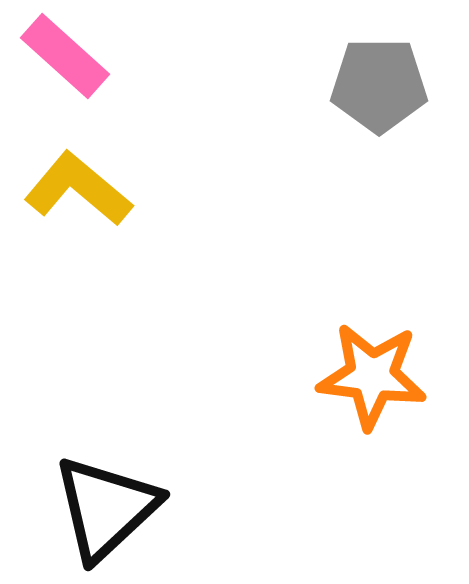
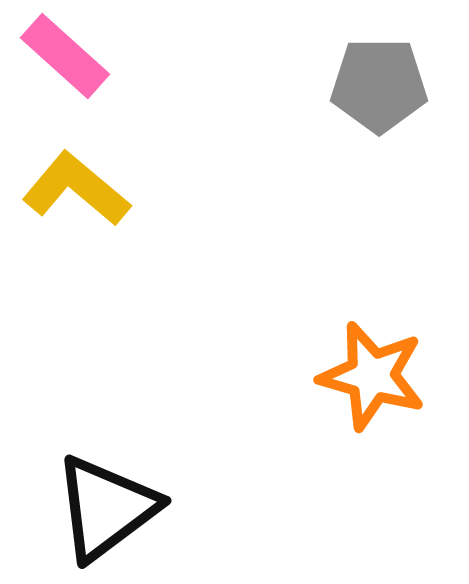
yellow L-shape: moved 2 px left
orange star: rotated 9 degrees clockwise
black triangle: rotated 6 degrees clockwise
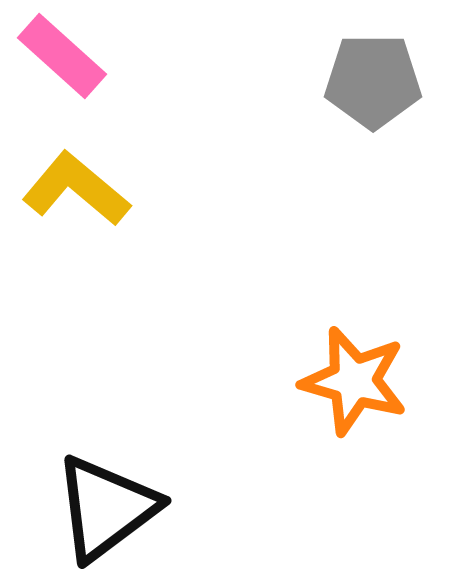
pink rectangle: moved 3 px left
gray pentagon: moved 6 px left, 4 px up
orange star: moved 18 px left, 5 px down
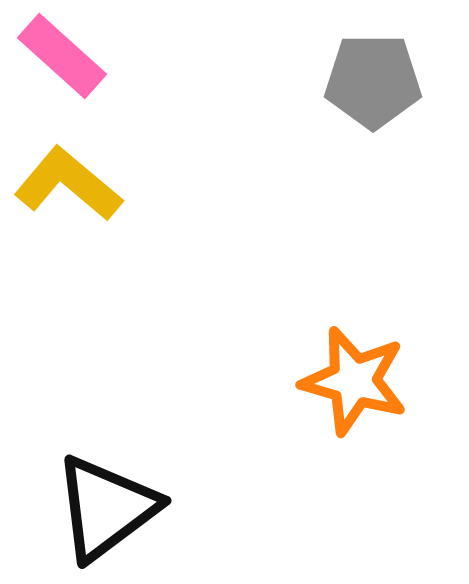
yellow L-shape: moved 8 px left, 5 px up
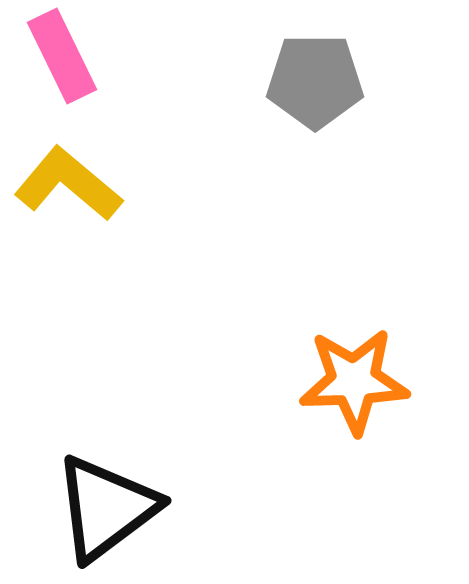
pink rectangle: rotated 22 degrees clockwise
gray pentagon: moved 58 px left
orange star: rotated 18 degrees counterclockwise
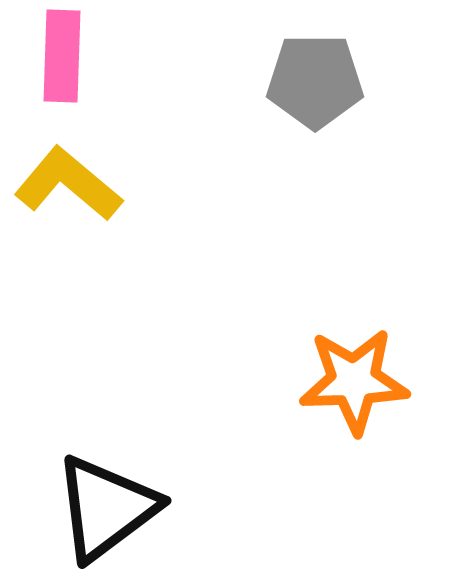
pink rectangle: rotated 28 degrees clockwise
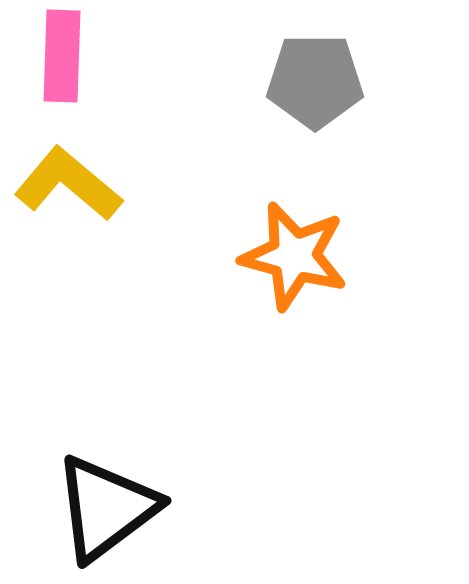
orange star: moved 60 px left, 125 px up; rotated 17 degrees clockwise
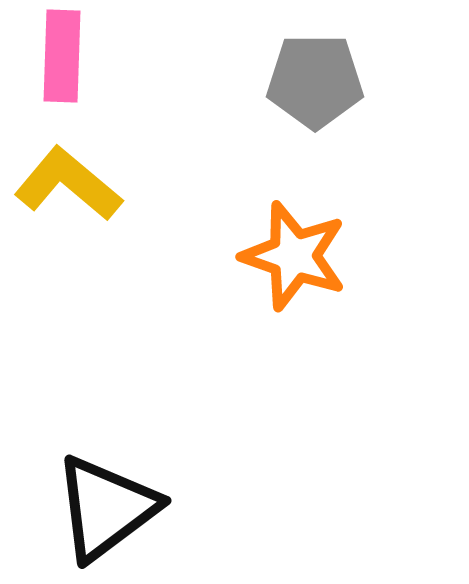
orange star: rotated 4 degrees clockwise
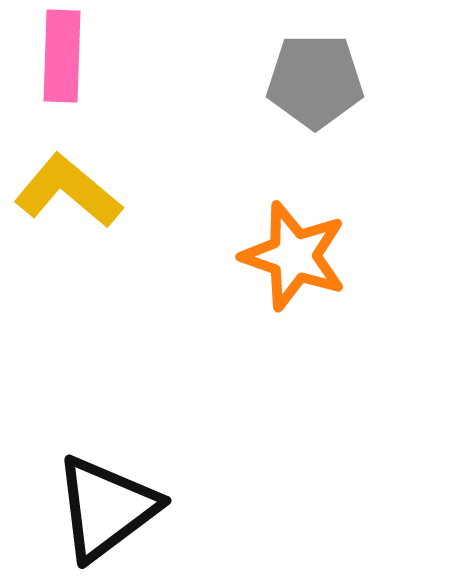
yellow L-shape: moved 7 px down
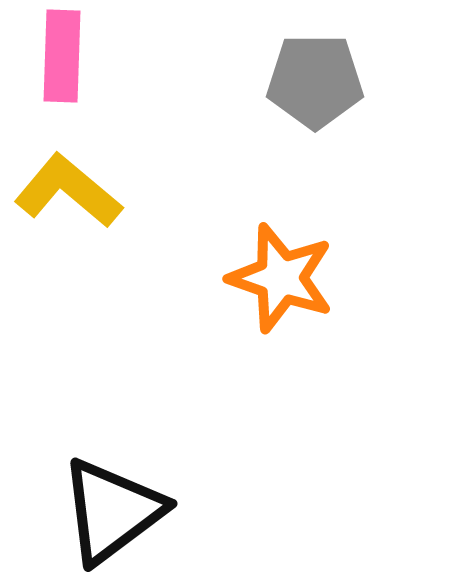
orange star: moved 13 px left, 22 px down
black triangle: moved 6 px right, 3 px down
